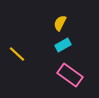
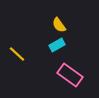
yellow semicircle: moved 1 px left, 2 px down; rotated 63 degrees counterclockwise
cyan rectangle: moved 6 px left
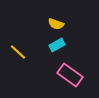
yellow semicircle: moved 3 px left, 1 px up; rotated 35 degrees counterclockwise
yellow line: moved 1 px right, 2 px up
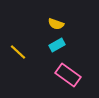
pink rectangle: moved 2 px left
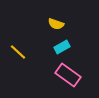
cyan rectangle: moved 5 px right, 2 px down
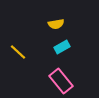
yellow semicircle: rotated 28 degrees counterclockwise
pink rectangle: moved 7 px left, 6 px down; rotated 15 degrees clockwise
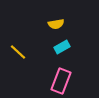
pink rectangle: rotated 60 degrees clockwise
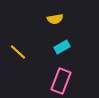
yellow semicircle: moved 1 px left, 5 px up
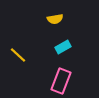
cyan rectangle: moved 1 px right
yellow line: moved 3 px down
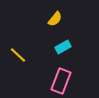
yellow semicircle: rotated 42 degrees counterclockwise
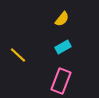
yellow semicircle: moved 7 px right
